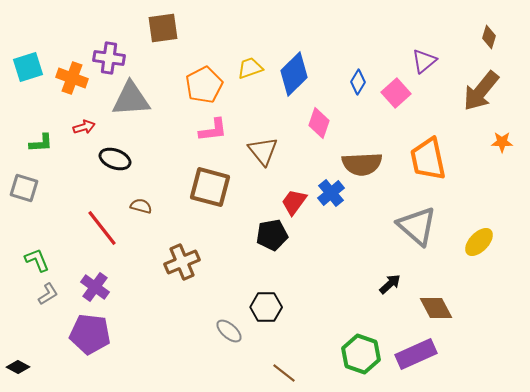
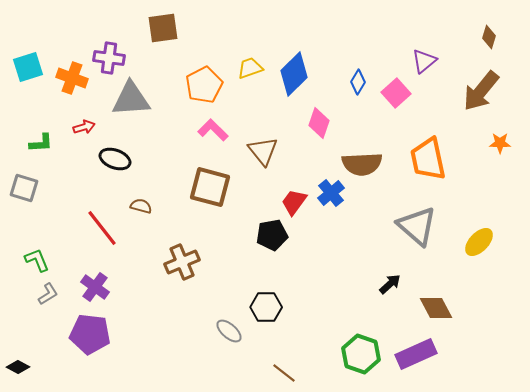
pink L-shape at (213, 130): rotated 128 degrees counterclockwise
orange star at (502, 142): moved 2 px left, 1 px down
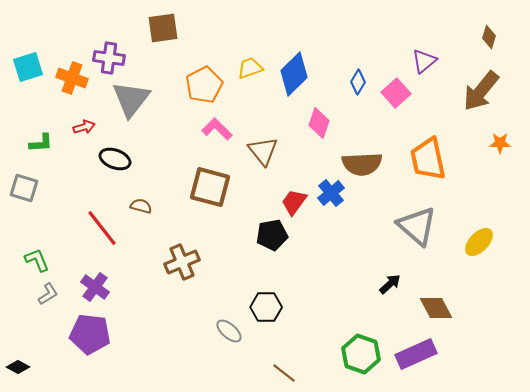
gray triangle at (131, 99): rotated 48 degrees counterclockwise
pink L-shape at (213, 130): moved 4 px right, 1 px up
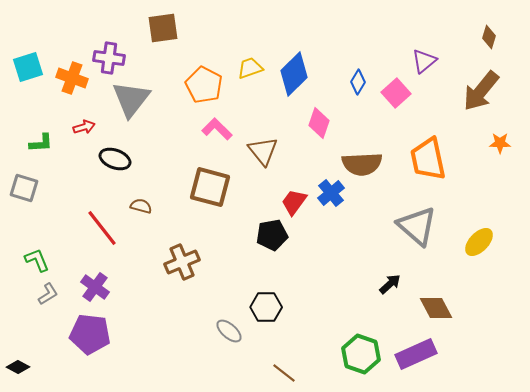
orange pentagon at (204, 85): rotated 18 degrees counterclockwise
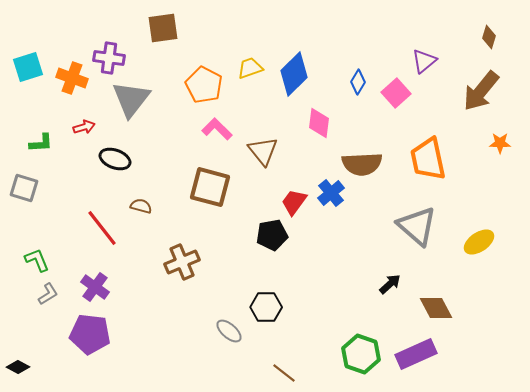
pink diamond at (319, 123): rotated 12 degrees counterclockwise
yellow ellipse at (479, 242): rotated 12 degrees clockwise
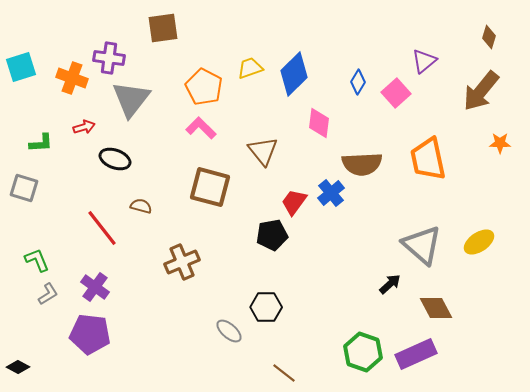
cyan square at (28, 67): moved 7 px left
orange pentagon at (204, 85): moved 2 px down
pink L-shape at (217, 129): moved 16 px left, 1 px up
gray triangle at (417, 226): moved 5 px right, 19 px down
green hexagon at (361, 354): moved 2 px right, 2 px up
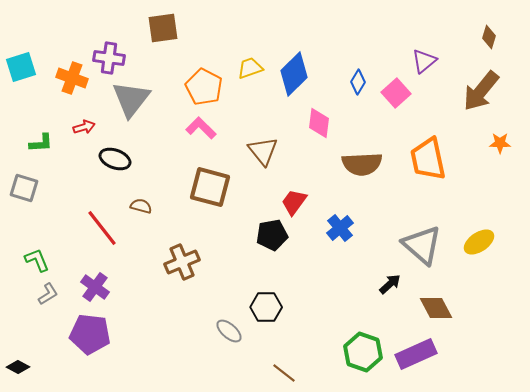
blue cross at (331, 193): moved 9 px right, 35 px down
